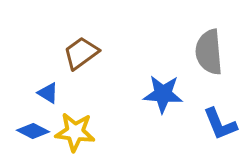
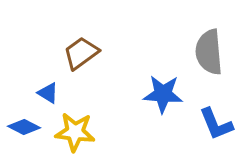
blue L-shape: moved 4 px left
blue diamond: moved 9 px left, 4 px up
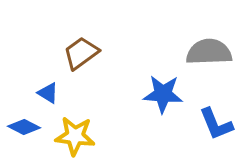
gray semicircle: rotated 93 degrees clockwise
yellow star: moved 4 px down
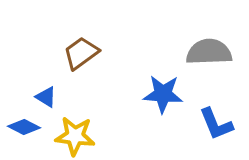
blue triangle: moved 2 px left, 4 px down
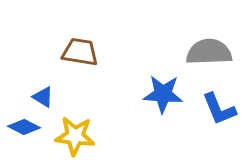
brown trapezoid: moved 1 px left, 1 px up; rotated 45 degrees clockwise
blue triangle: moved 3 px left
blue L-shape: moved 3 px right, 15 px up
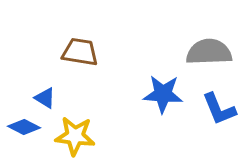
blue triangle: moved 2 px right, 1 px down
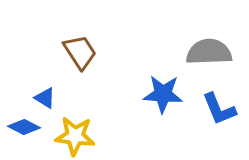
brown trapezoid: rotated 48 degrees clockwise
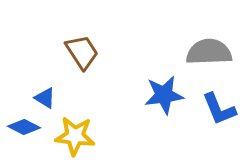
brown trapezoid: moved 2 px right
blue star: moved 1 px right, 1 px down; rotated 12 degrees counterclockwise
